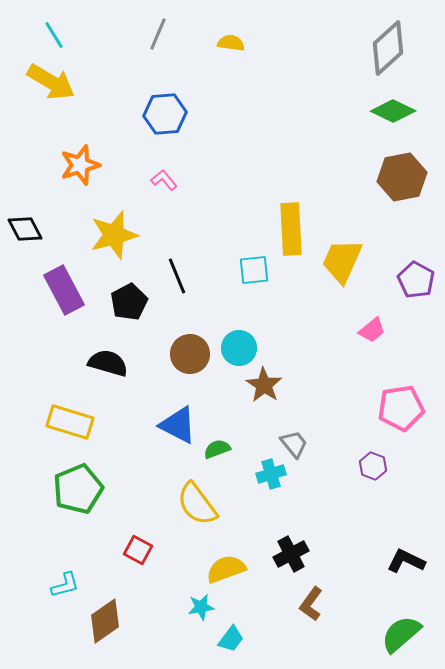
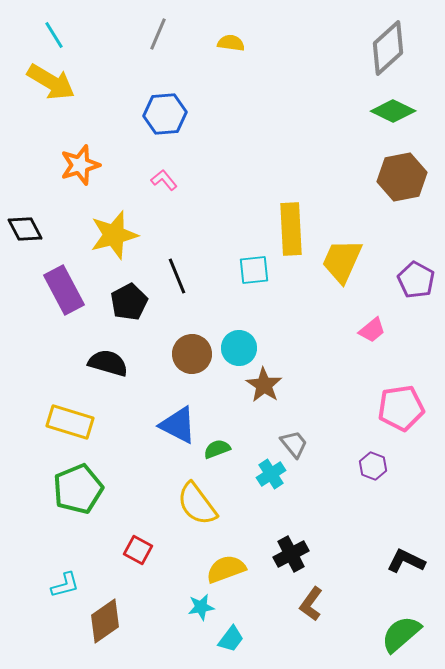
brown circle at (190, 354): moved 2 px right
cyan cross at (271, 474): rotated 16 degrees counterclockwise
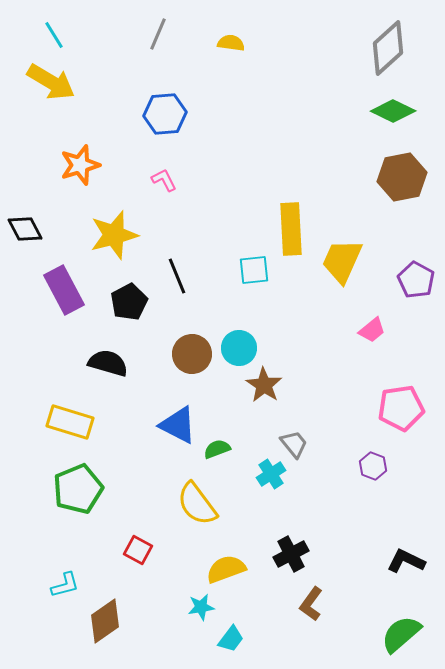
pink L-shape at (164, 180): rotated 12 degrees clockwise
